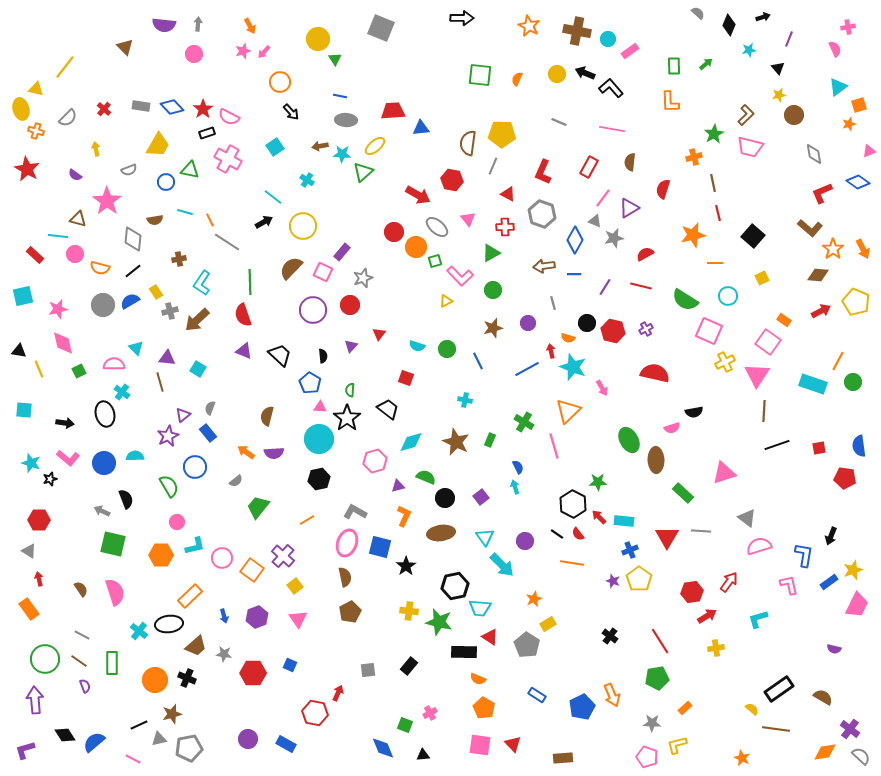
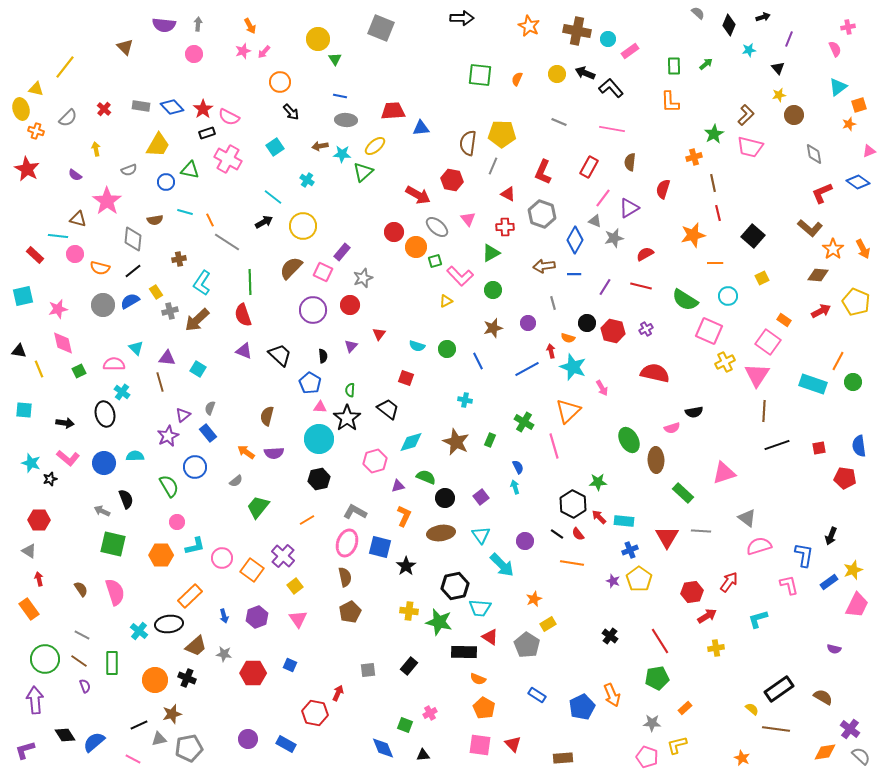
cyan triangle at (485, 537): moved 4 px left, 2 px up
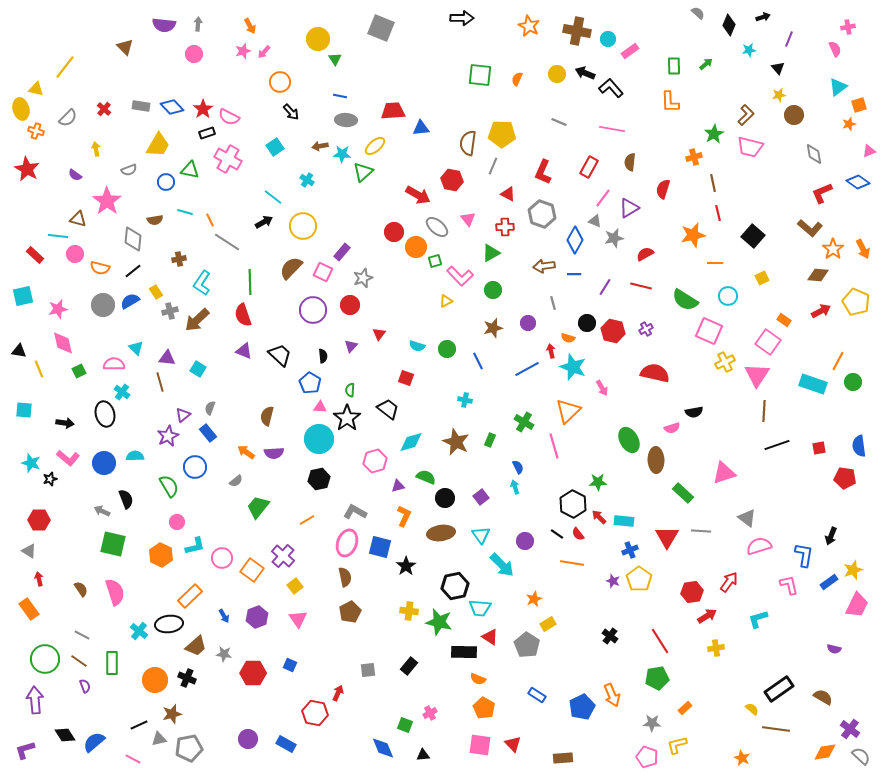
orange hexagon at (161, 555): rotated 25 degrees clockwise
blue arrow at (224, 616): rotated 16 degrees counterclockwise
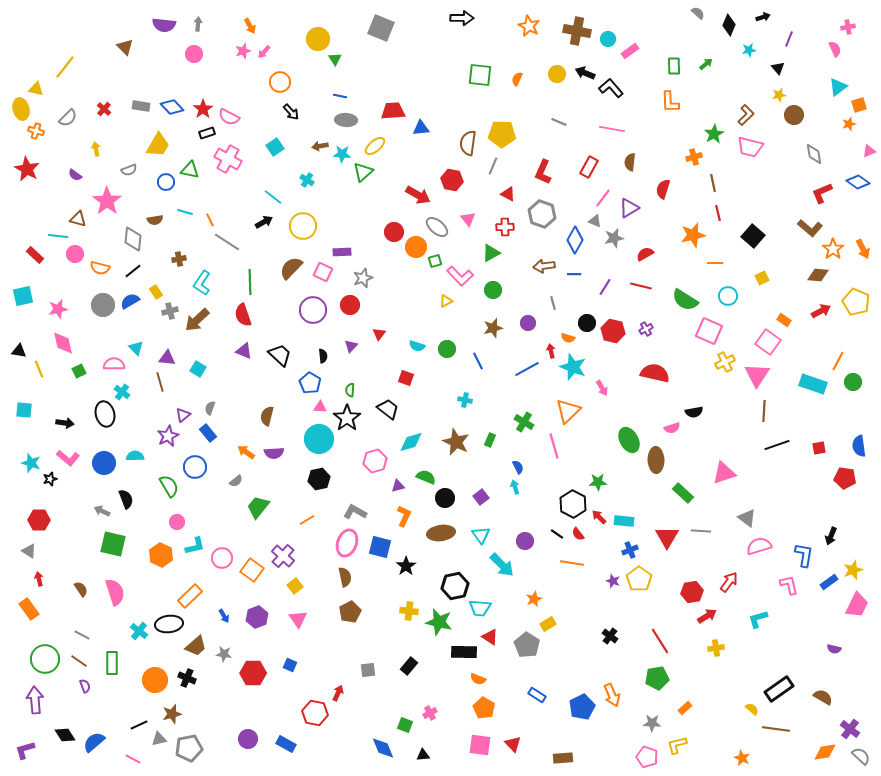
purple rectangle at (342, 252): rotated 48 degrees clockwise
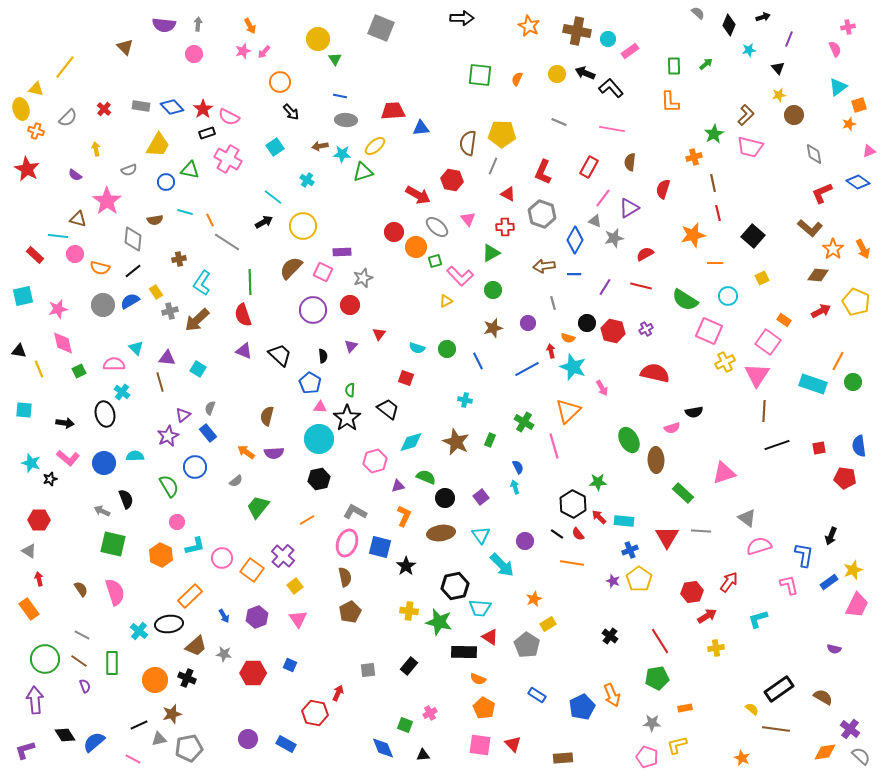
green triangle at (363, 172): rotated 25 degrees clockwise
cyan semicircle at (417, 346): moved 2 px down
orange rectangle at (685, 708): rotated 32 degrees clockwise
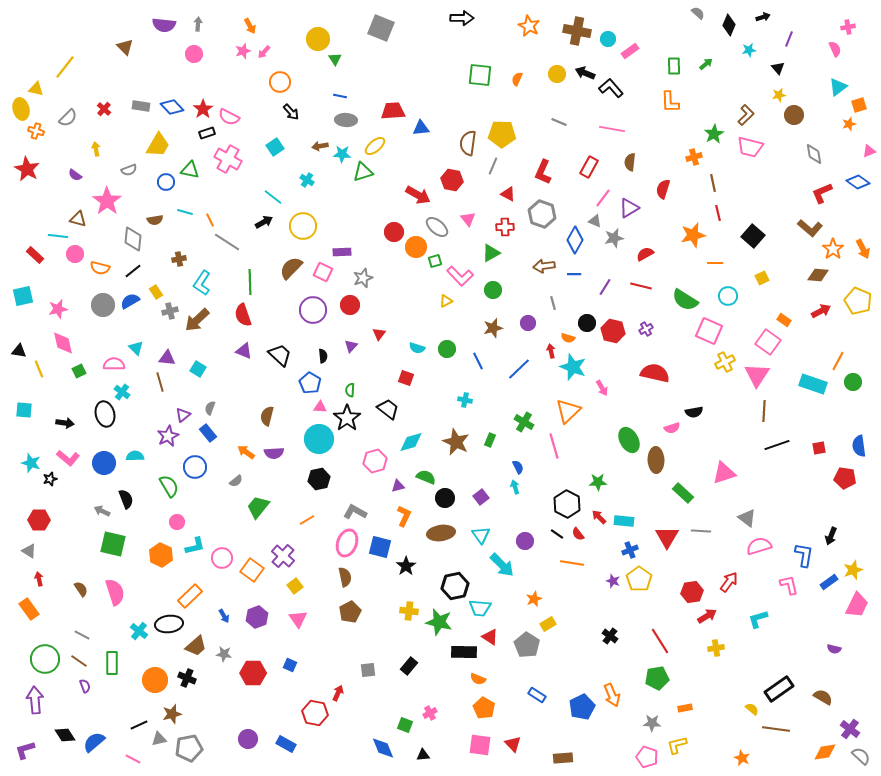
yellow pentagon at (856, 302): moved 2 px right, 1 px up
blue line at (527, 369): moved 8 px left; rotated 15 degrees counterclockwise
black hexagon at (573, 504): moved 6 px left
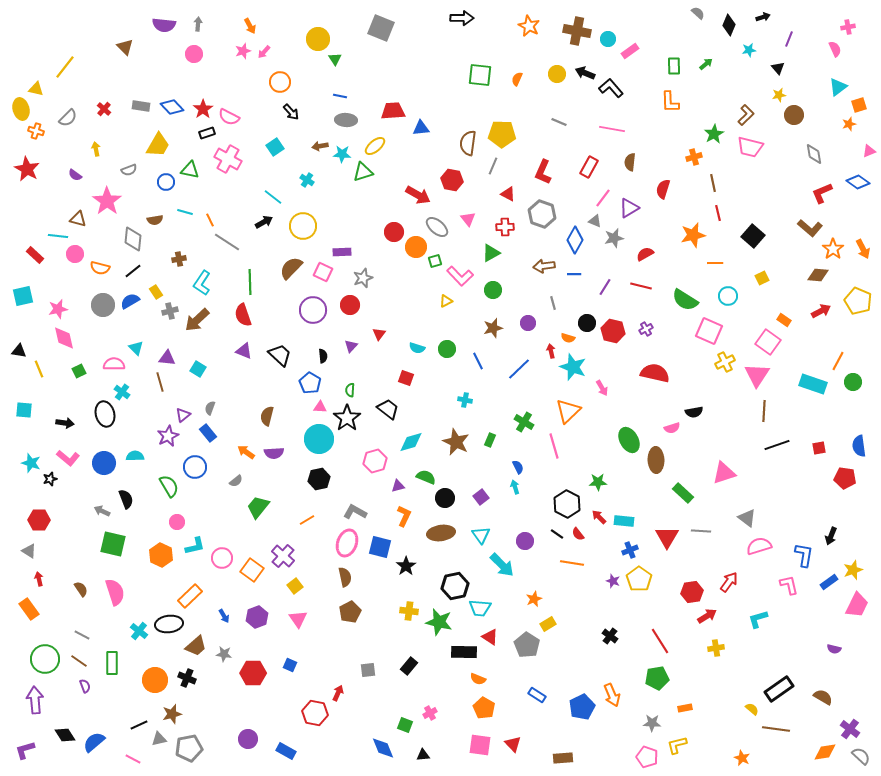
pink diamond at (63, 343): moved 1 px right, 5 px up
blue rectangle at (286, 744): moved 7 px down
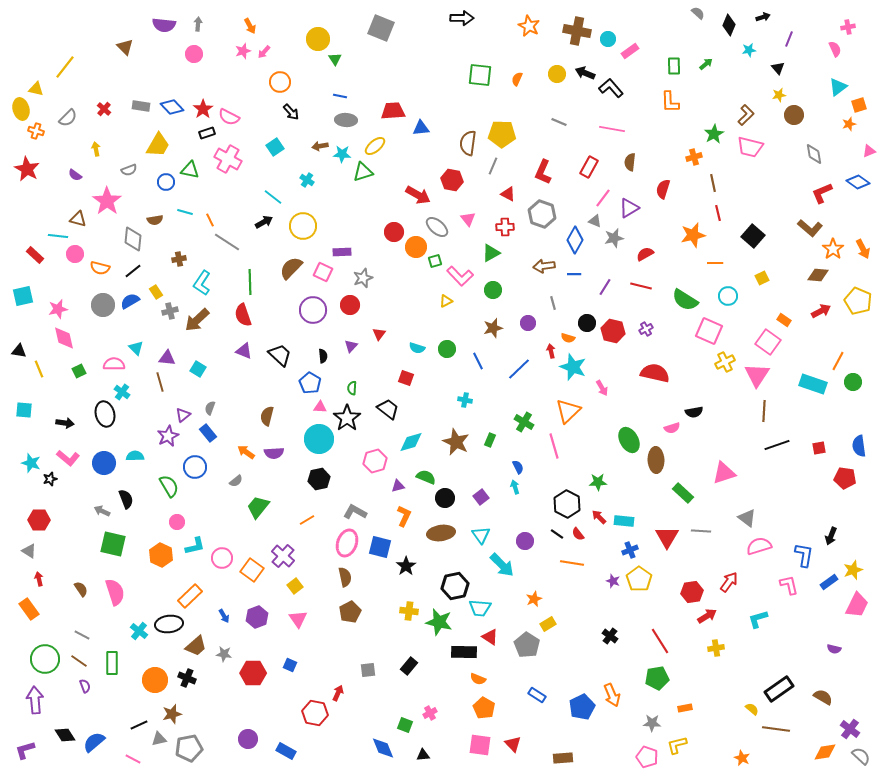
green semicircle at (350, 390): moved 2 px right, 2 px up
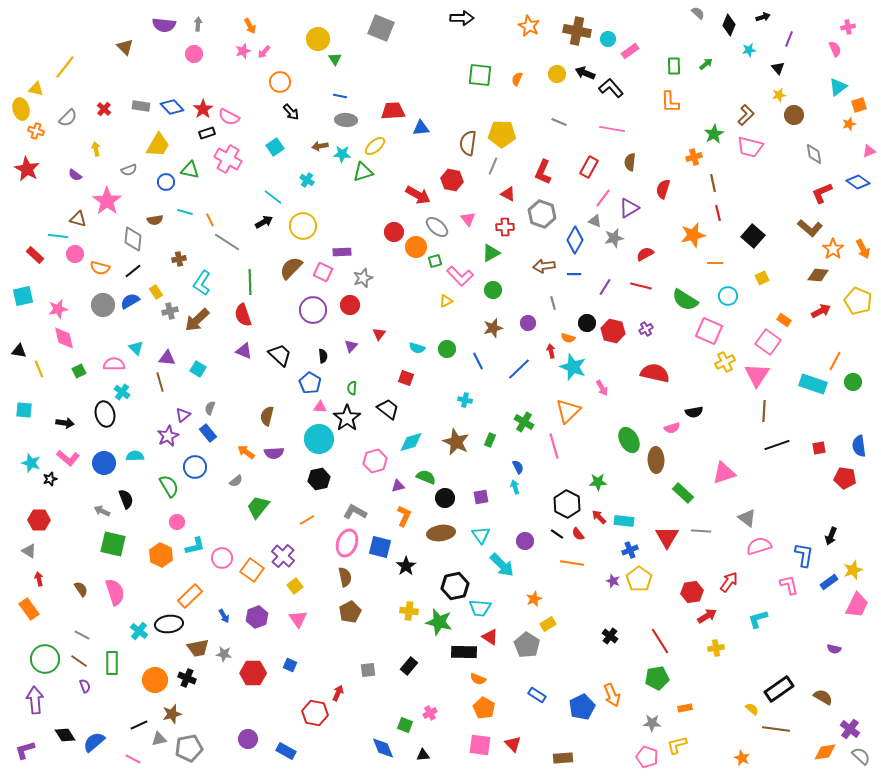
orange line at (838, 361): moved 3 px left
purple square at (481, 497): rotated 28 degrees clockwise
brown trapezoid at (196, 646): moved 2 px right, 2 px down; rotated 30 degrees clockwise
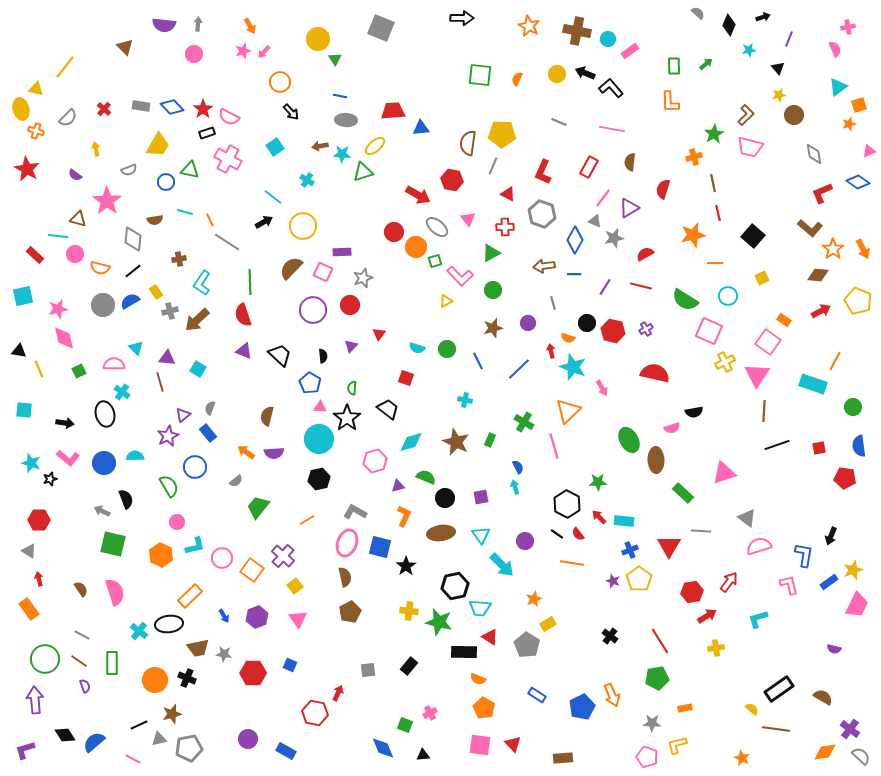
green circle at (853, 382): moved 25 px down
red triangle at (667, 537): moved 2 px right, 9 px down
